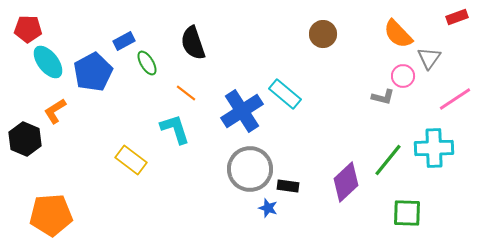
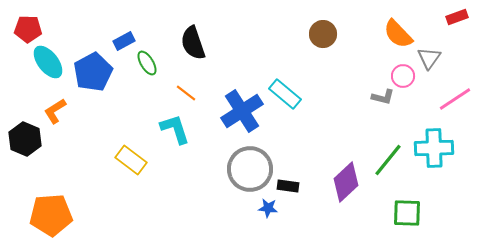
blue star: rotated 12 degrees counterclockwise
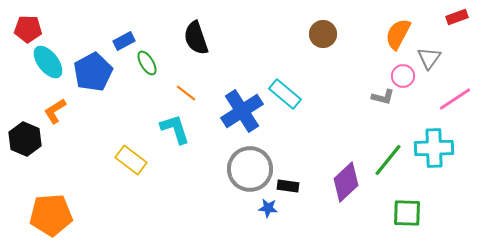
orange semicircle: rotated 72 degrees clockwise
black semicircle: moved 3 px right, 5 px up
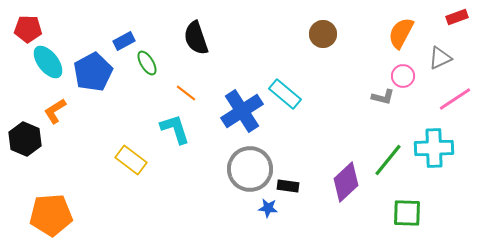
orange semicircle: moved 3 px right, 1 px up
gray triangle: moved 11 px right; rotated 30 degrees clockwise
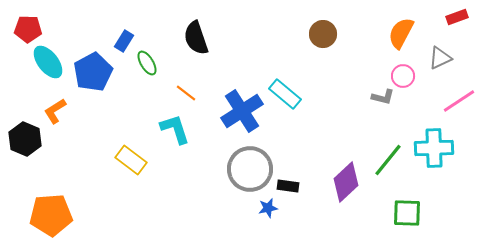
blue rectangle: rotated 30 degrees counterclockwise
pink line: moved 4 px right, 2 px down
blue star: rotated 18 degrees counterclockwise
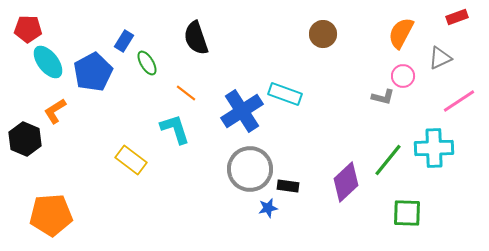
cyan rectangle: rotated 20 degrees counterclockwise
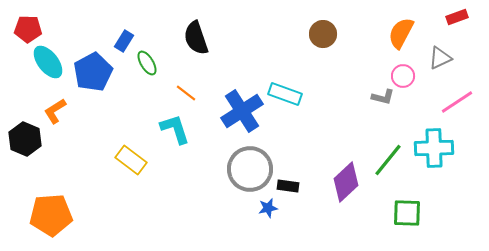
pink line: moved 2 px left, 1 px down
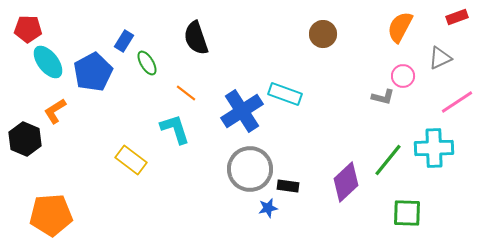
orange semicircle: moved 1 px left, 6 px up
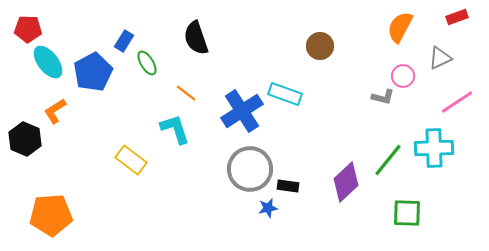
brown circle: moved 3 px left, 12 px down
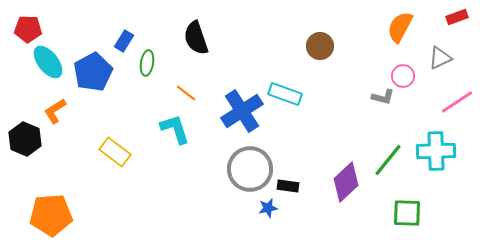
green ellipse: rotated 40 degrees clockwise
cyan cross: moved 2 px right, 3 px down
yellow rectangle: moved 16 px left, 8 px up
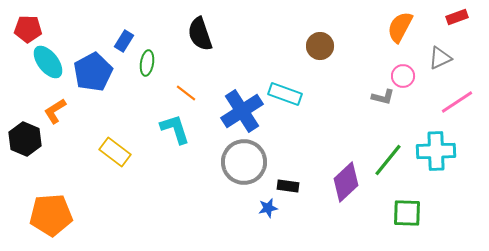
black semicircle: moved 4 px right, 4 px up
gray circle: moved 6 px left, 7 px up
